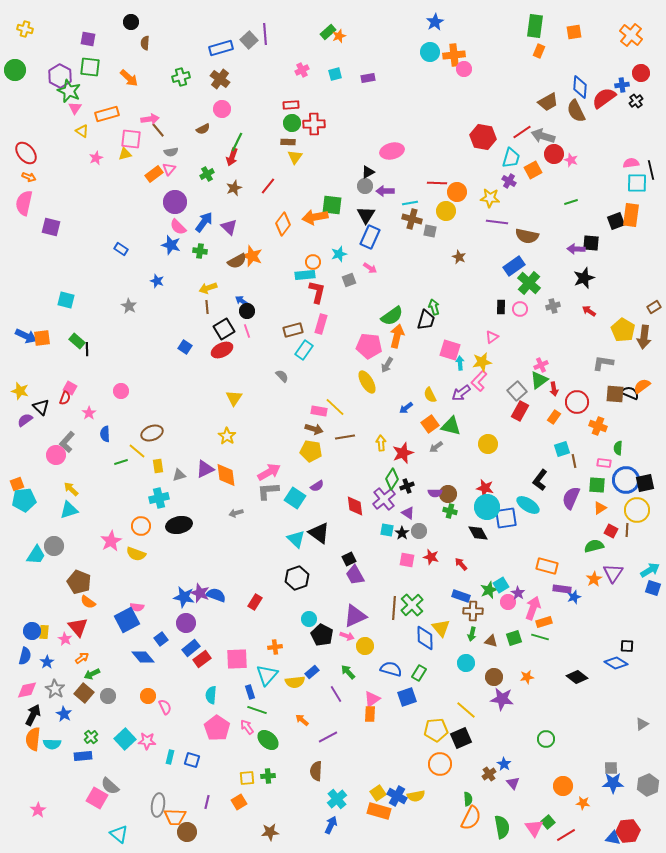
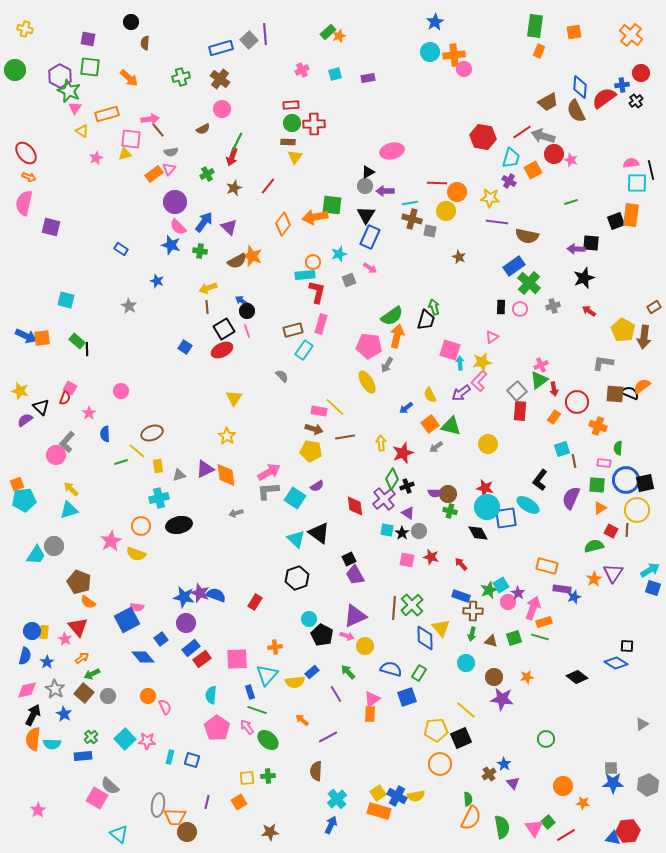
red rectangle at (520, 411): rotated 24 degrees counterclockwise
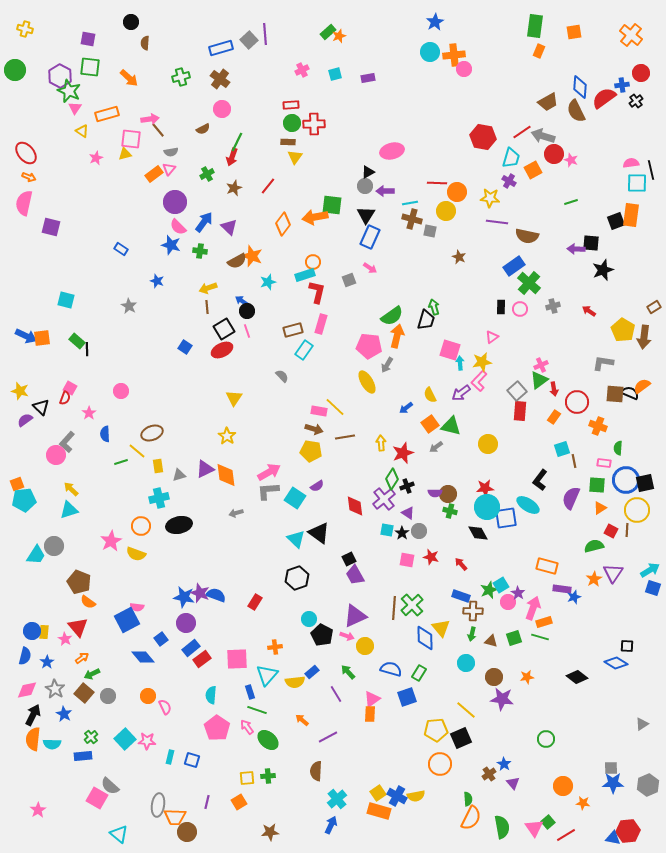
cyan star at (339, 254): moved 71 px left, 28 px down
cyan rectangle at (305, 275): rotated 12 degrees counterclockwise
black star at (584, 278): moved 19 px right, 8 px up
red star at (485, 488): rotated 18 degrees counterclockwise
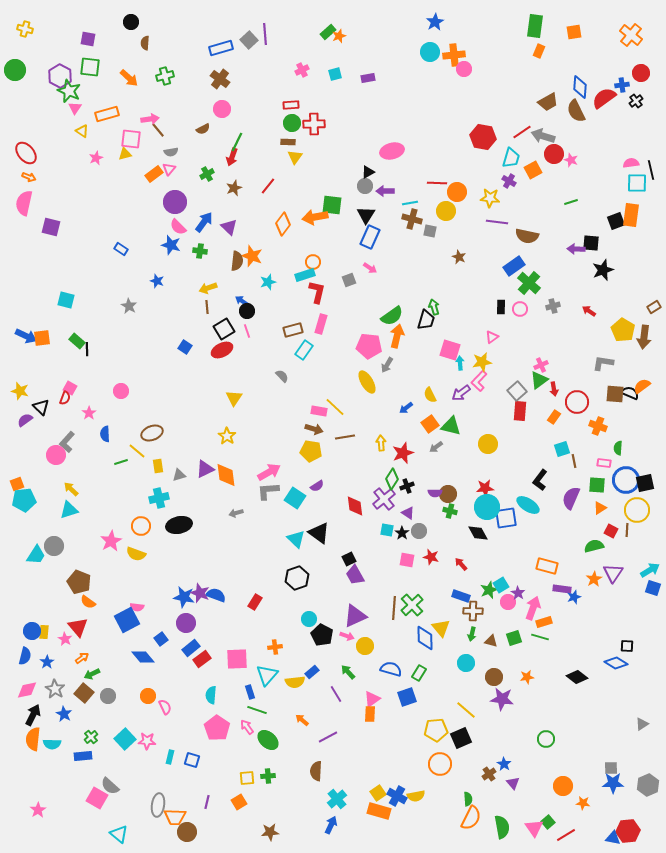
green cross at (181, 77): moved 16 px left, 1 px up
brown semicircle at (237, 261): rotated 54 degrees counterclockwise
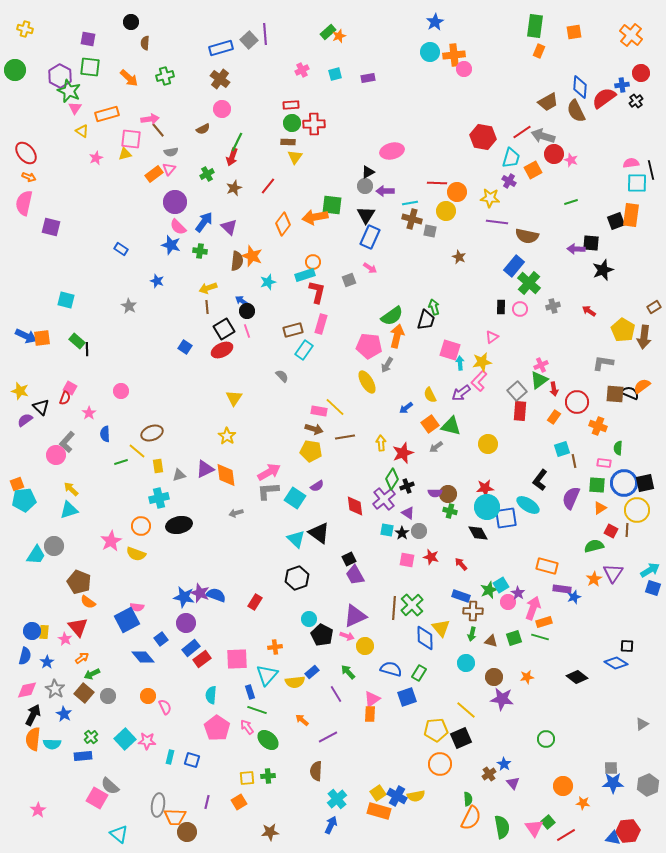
blue rectangle at (514, 266): rotated 15 degrees counterclockwise
blue circle at (626, 480): moved 2 px left, 3 px down
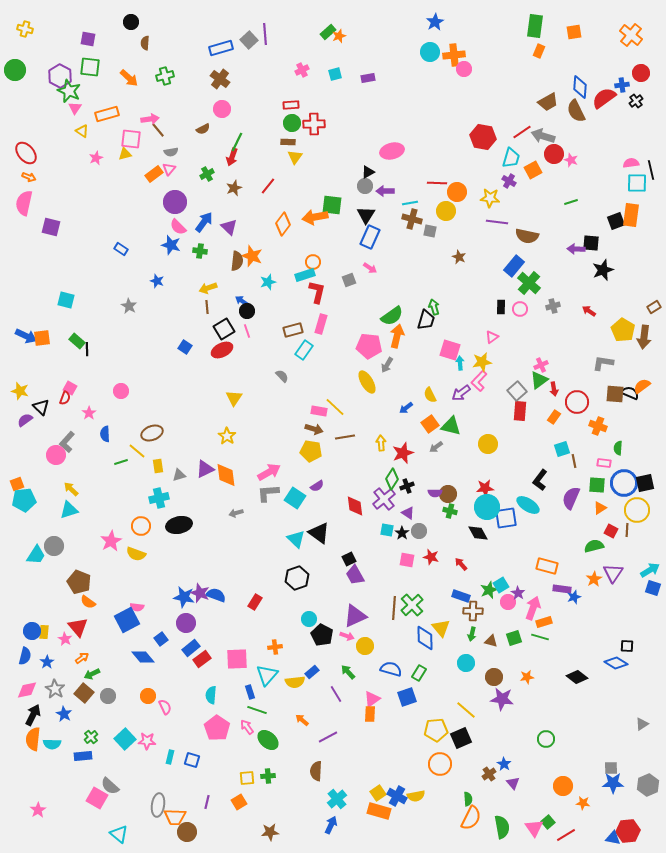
gray L-shape at (268, 491): moved 2 px down
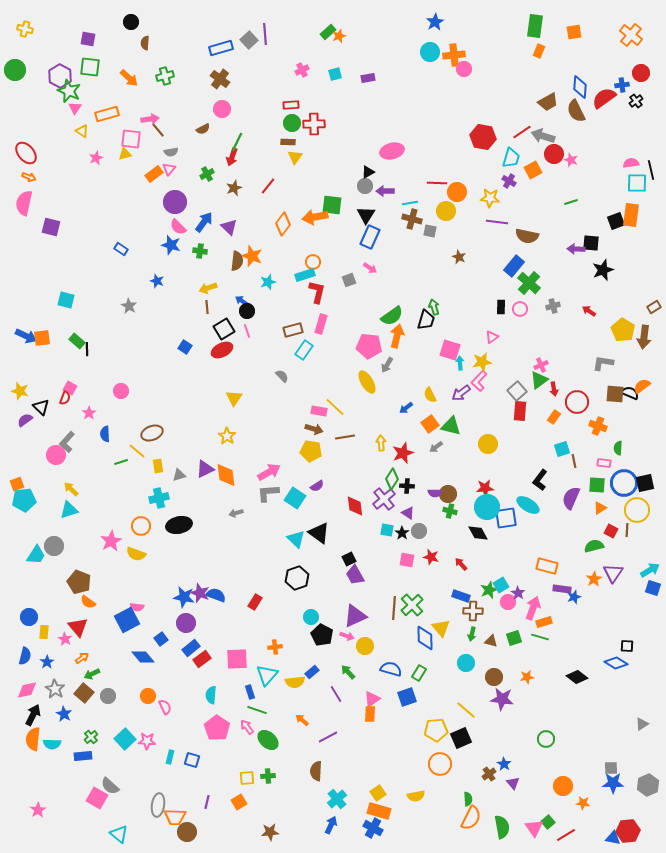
black cross at (407, 486): rotated 24 degrees clockwise
cyan circle at (309, 619): moved 2 px right, 2 px up
blue circle at (32, 631): moved 3 px left, 14 px up
blue cross at (397, 796): moved 24 px left, 32 px down
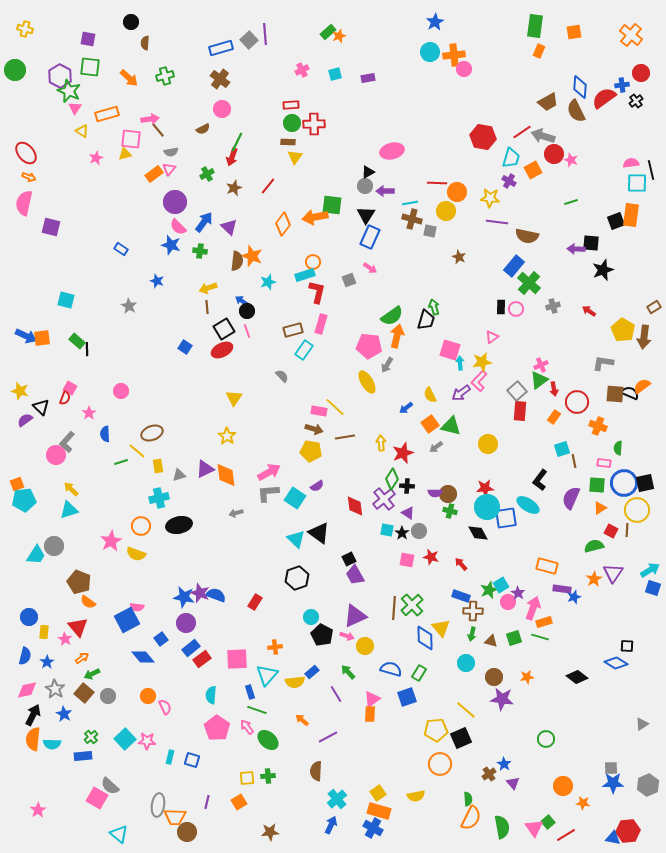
pink circle at (520, 309): moved 4 px left
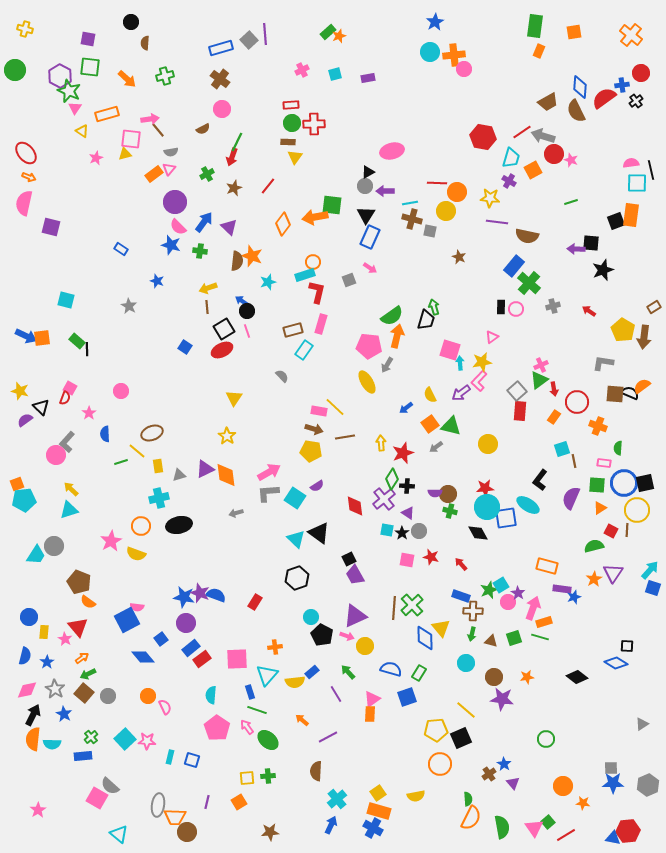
orange arrow at (129, 78): moved 2 px left, 1 px down
cyan arrow at (650, 570): rotated 18 degrees counterclockwise
green arrow at (92, 674): moved 4 px left
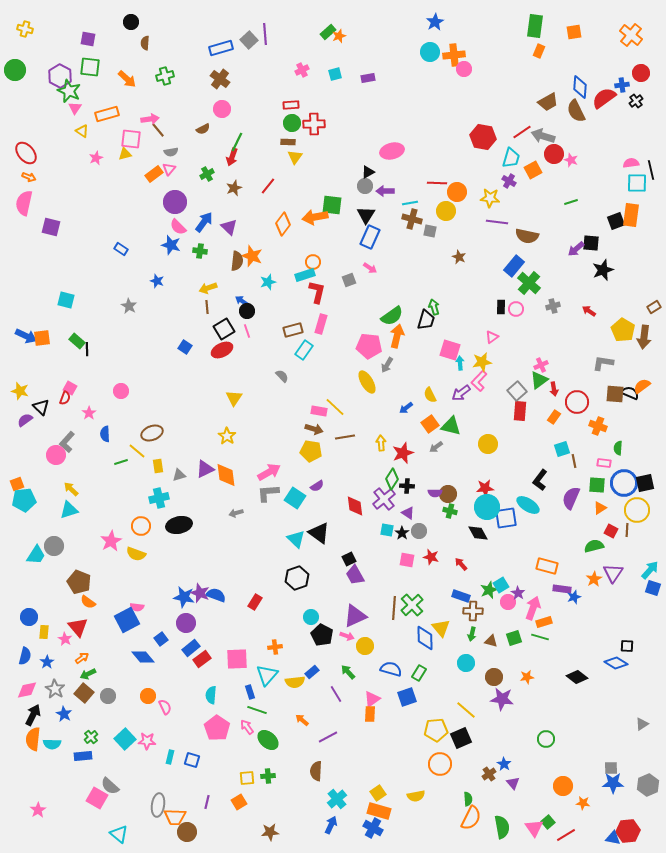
purple arrow at (576, 249): rotated 42 degrees counterclockwise
